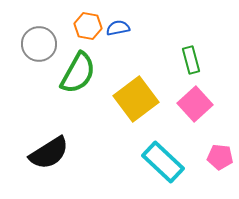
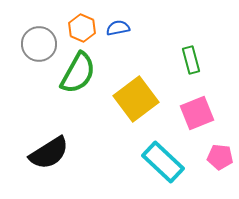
orange hexagon: moved 6 px left, 2 px down; rotated 12 degrees clockwise
pink square: moved 2 px right, 9 px down; rotated 20 degrees clockwise
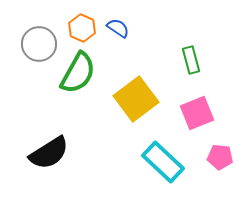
blue semicircle: rotated 45 degrees clockwise
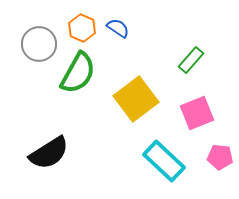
green rectangle: rotated 56 degrees clockwise
cyan rectangle: moved 1 px right, 1 px up
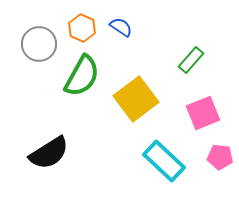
blue semicircle: moved 3 px right, 1 px up
green semicircle: moved 4 px right, 3 px down
pink square: moved 6 px right
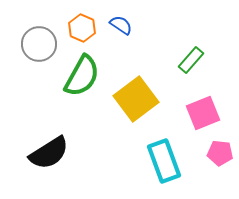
blue semicircle: moved 2 px up
pink pentagon: moved 4 px up
cyan rectangle: rotated 27 degrees clockwise
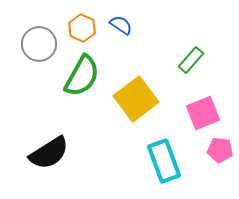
pink pentagon: moved 3 px up
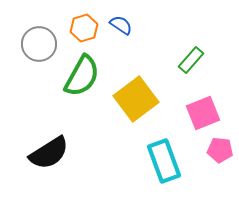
orange hexagon: moved 2 px right; rotated 20 degrees clockwise
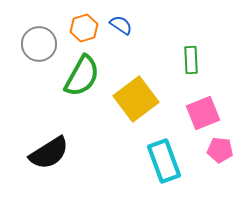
green rectangle: rotated 44 degrees counterclockwise
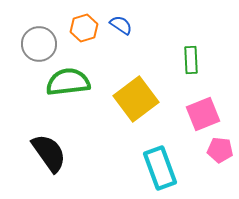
green semicircle: moved 14 px left, 6 px down; rotated 126 degrees counterclockwise
pink square: moved 1 px down
black semicircle: rotated 93 degrees counterclockwise
cyan rectangle: moved 4 px left, 7 px down
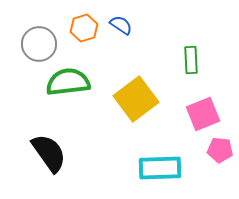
cyan rectangle: rotated 72 degrees counterclockwise
